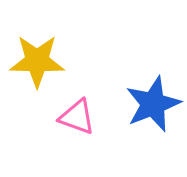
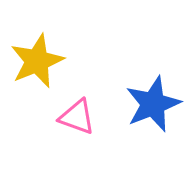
yellow star: rotated 24 degrees counterclockwise
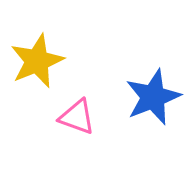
blue star: moved 7 px up
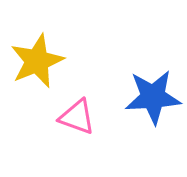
blue star: rotated 18 degrees clockwise
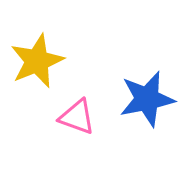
blue star: moved 6 px left, 2 px down; rotated 8 degrees counterclockwise
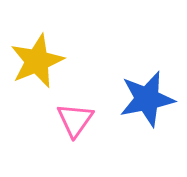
pink triangle: moved 2 px left, 3 px down; rotated 45 degrees clockwise
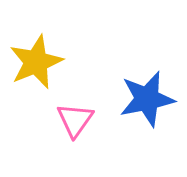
yellow star: moved 1 px left, 1 px down
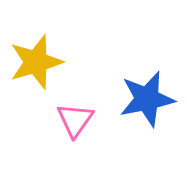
yellow star: rotated 6 degrees clockwise
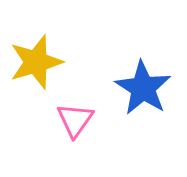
blue star: moved 4 px left, 11 px up; rotated 28 degrees counterclockwise
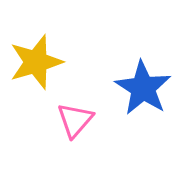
pink triangle: rotated 6 degrees clockwise
